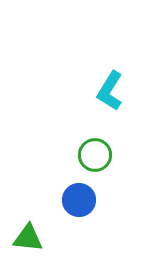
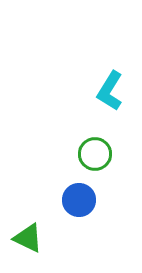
green circle: moved 1 px up
green triangle: rotated 20 degrees clockwise
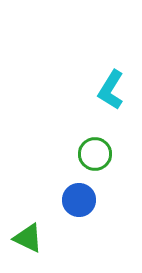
cyan L-shape: moved 1 px right, 1 px up
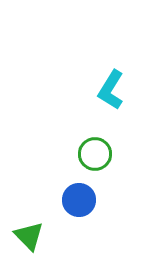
green triangle: moved 1 px right, 2 px up; rotated 20 degrees clockwise
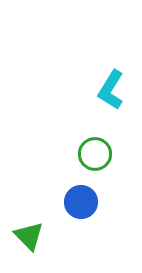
blue circle: moved 2 px right, 2 px down
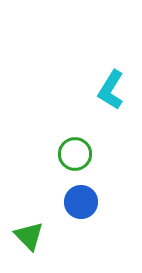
green circle: moved 20 px left
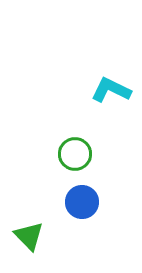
cyan L-shape: rotated 84 degrees clockwise
blue circle: moved 1 px right
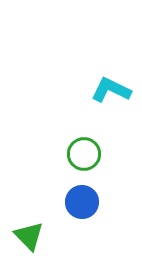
green circle: moved 9 px right
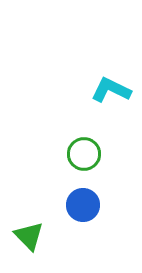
blue circle: moved 1 px right, 3 px down
